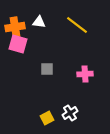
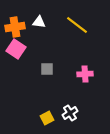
pink square: moved 2 px left, 5 px down; rotated 18 degrees clockwise
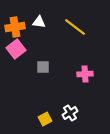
yellow line: moved 2 px left, 2 px down
pink square: rotated 18 degrees clockwise
gray square: moved 4 px left, 2 px up
yellow square: moved 2 px left, 1 px down
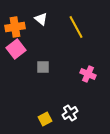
white triangle: moved 2 px right, 3 px up; rotated 32 degrees clockwise
yellow line: moved 1 px right; rotated 25 degrees clockwise
pink cross: moved 3 px right; rotated 28 degrees clockwise
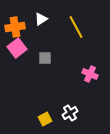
white triangle: rotated 48 degrees clockwise
pink square: moved 1 px right, 1 px up
gray square: moved 2 px right, 9 px up
pink cross: moved 2 px right
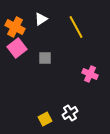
orange cross: rotated 36 degrees clockwise
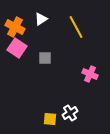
pink square: rotated 18 degrees counterclockwise
yellow square: moved 5 px right; rotated 32 degrees clockwise
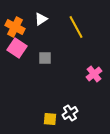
pink cross: moved 4 px right; rotated 28 degrees clockwise
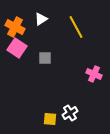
pink cross: rotated 28 degrees counterclockwise
